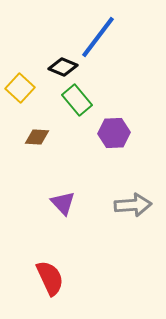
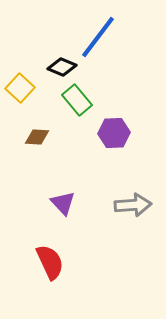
black diamond: moved 1 px left
red semicircle: moved 16 px up
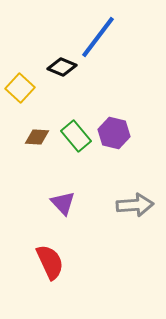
green rectangle: moved 1 px left, 36 px down
purple hexagon: rotated 16 degrees clockwise
gray arrow: moved 2 px right
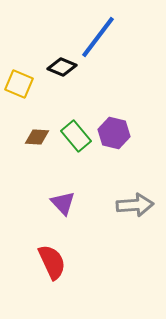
yellow square: moved 1 px left, 4 px up; rotated 20 degrees counterclockwise
red semicircle: moved 2 px right
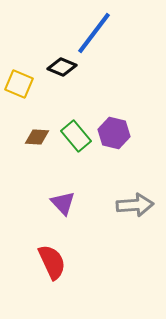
blue line: moved 4 px left, 4 px up
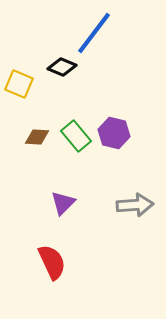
purple triangle: rotated 28 degrees clockwise
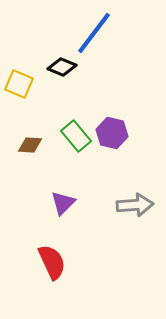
purple hexagon: moved 2 px left
brown diamond: moved 7 px left, 8 px down
